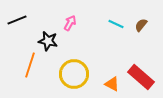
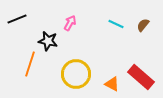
black line: moved 1 px up
brown semicircle: moved 2 px right
orange line: moved 1 px up
yellow circle: moved 2 px right
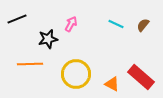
pink arrow: moved 1 px right, 1 px down
black star: moved 2 px up; rotated 24 degrees counterclockwise
orange line: rotated 70 degrees clockwise
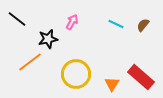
black line: rotated 60 degrees clockwise
pink arrow: moved 1 px right, 2 px up
orange line: moved 2 px up; rotated 35 degrees counterclockwise
orange triangle: rotated 35 degrees clockwise
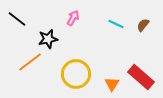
pink arrow: moved 1 px right, 4 px up
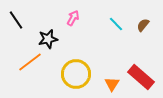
black line: moved 1 px left, 1 px down; rotated 18 degrees clockwise
cyan line: rotated 21 degrees clockwise
